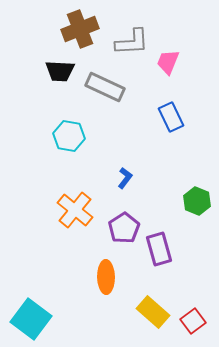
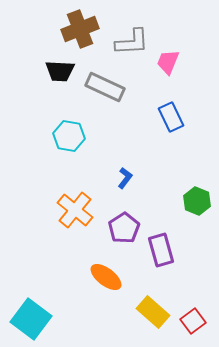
purple rectangle: moved 2 px right, 1 px down
orange ellipse: rotated 52 degrees counterclockwise
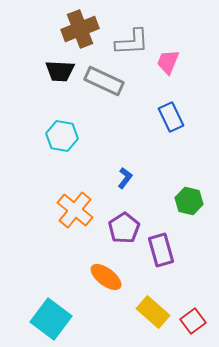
gray rectangle: moved 1 px left, 6 px up
cyan hexagon: moved 7 px left
green hexagon: moved 8 px left; rotated 8 degrees counterclockwise
cyan square: moved 20 px right
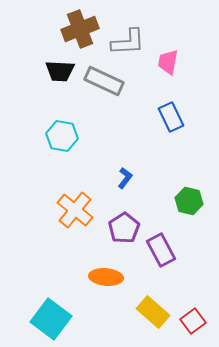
gray L-shape: moved 4 px left
pink trapezoid: rotated 12 degrees counterclockwise
purple rectangle: rotated 12 degrees counterclockwise
orange ellipse: rotated 32 degrees counterclockwise
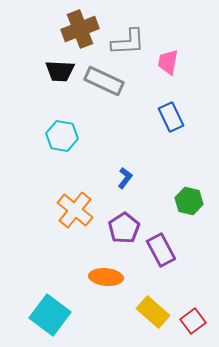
cyan square: moved 1 px left, 4 px up
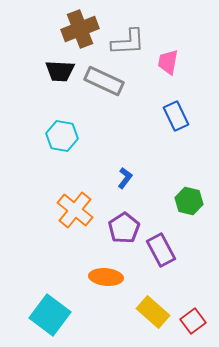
blue rectangle: moved 5 px right, 1 px up
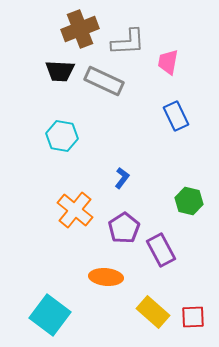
blue L-shape: moved 3 px left
red square: moved 4 px up; rotated 35 degrees clockwise
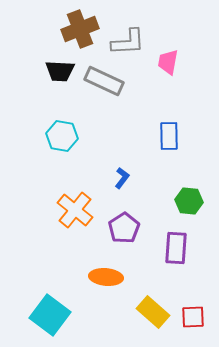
blue rectangle: moved 7 px left, 20 px down; rotated 24 degrees clockwise
green hexagon: rotated 8 degrees counterclockwise
purple rectangle: moved 15 px right, 2 px up; rotated 32 degrees clockwise
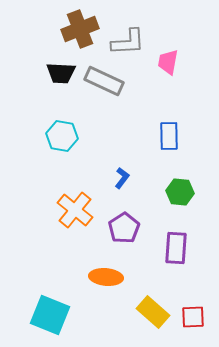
black trapezoid: moved 1 px right, 2 px down
green hexagon: moved 9 px left, 9 px up
cyan square: rotated 15 degrees counterclockwise
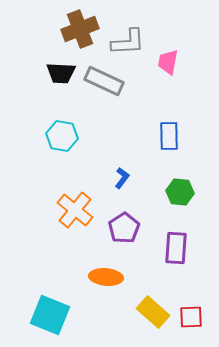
red square: moved 2 px left
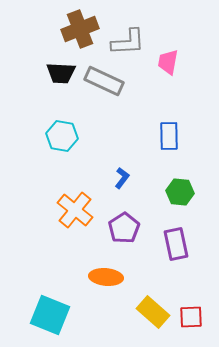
purple rectangle: moved 4 px up; rotated 16 degrees counterclockwise
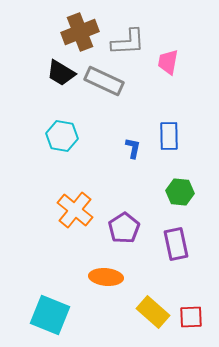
brown cross: moved 3 px down
black trapezoid: rotated 28 degrees clockwise
blue L-shape: moved 11 px right, 30 px up; rotated 25 degrees counterclockwise
